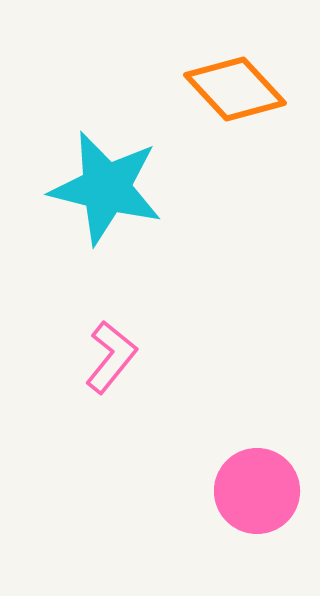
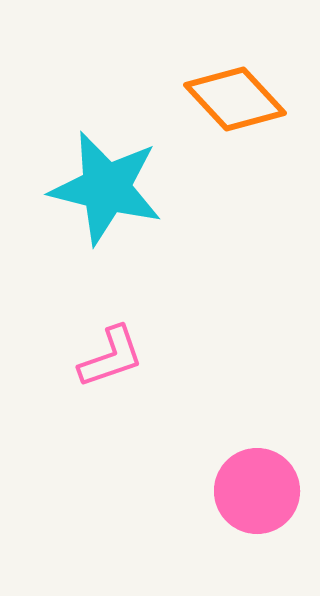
orange diamond: moved 10 px down
pink L-shape: rotated 32 degrees clockwise
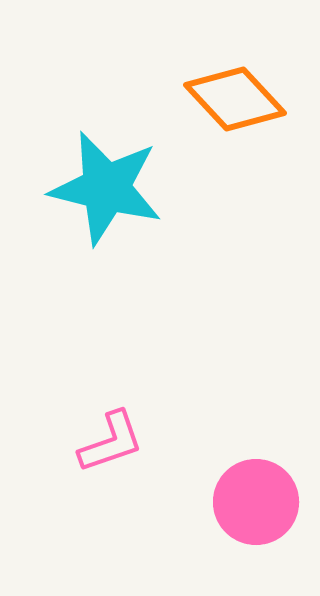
pink L-shape: moved 85 px down
pink circle: moved 1 px left, 11 px down
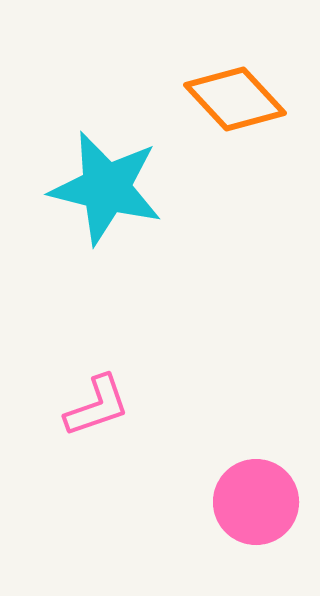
pink L-shape: moved 14 px left, 36 px up
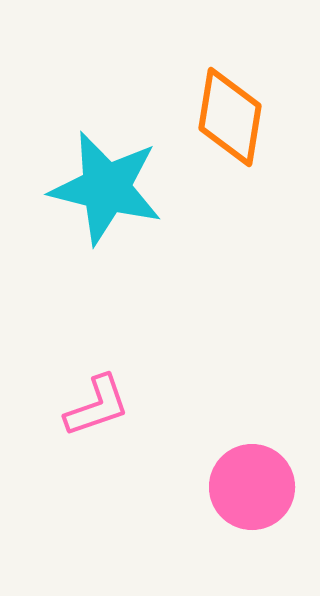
orange diamond: moved 5 px left, 18 px down; rotated 52 degrees clockwise
pink circle: moved 4 px left, 15 px up
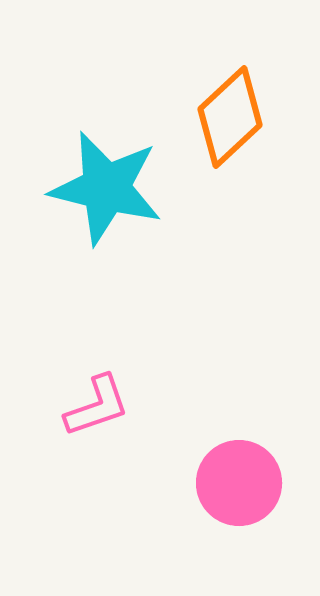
orange diamond: rotated 38 degrees clockwise
pink circle: moved 13 px left, 4 px up
